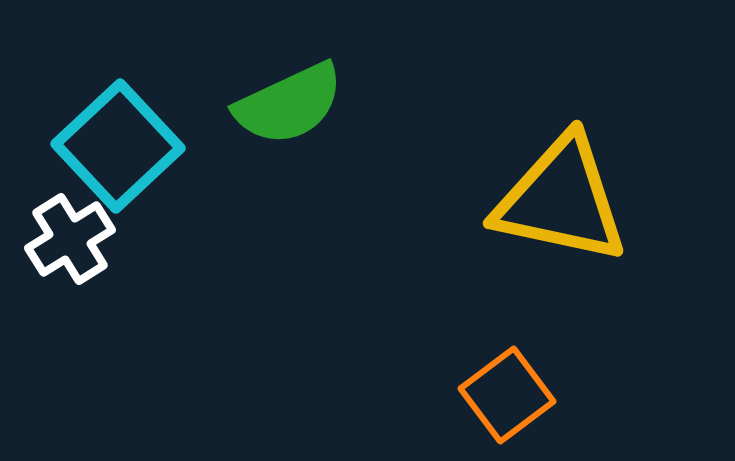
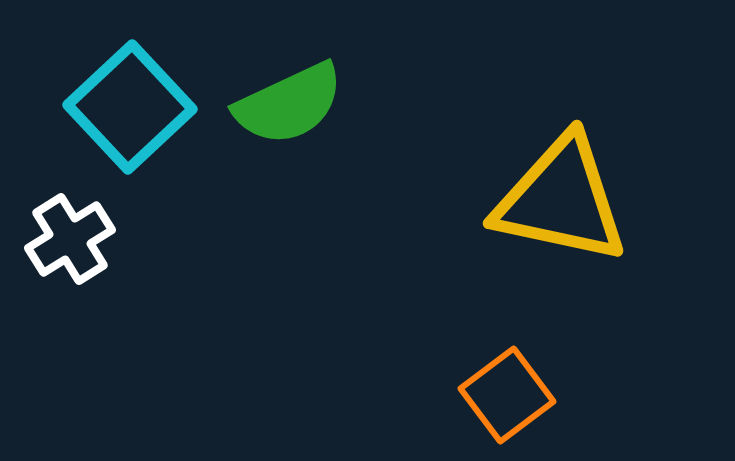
cyan square: moved 12 px right, 39 px up
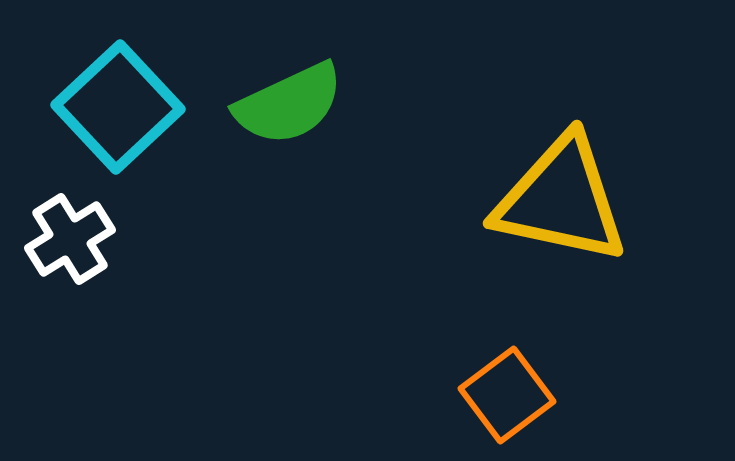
cyan square: moved 12 px left
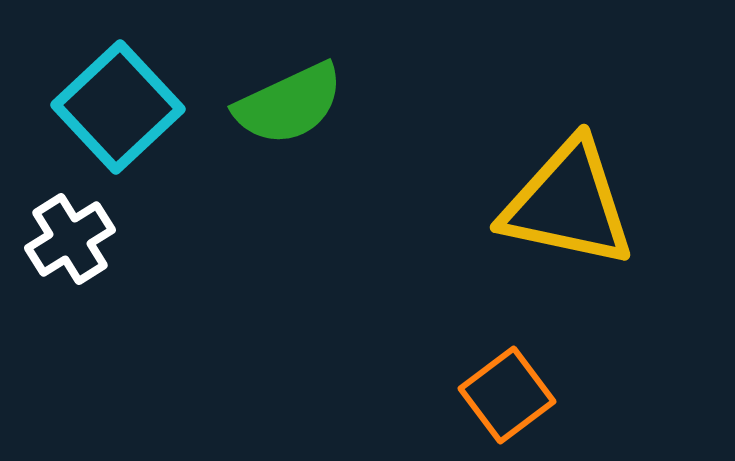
yellow triangle: moved 7 px right, 4 px down
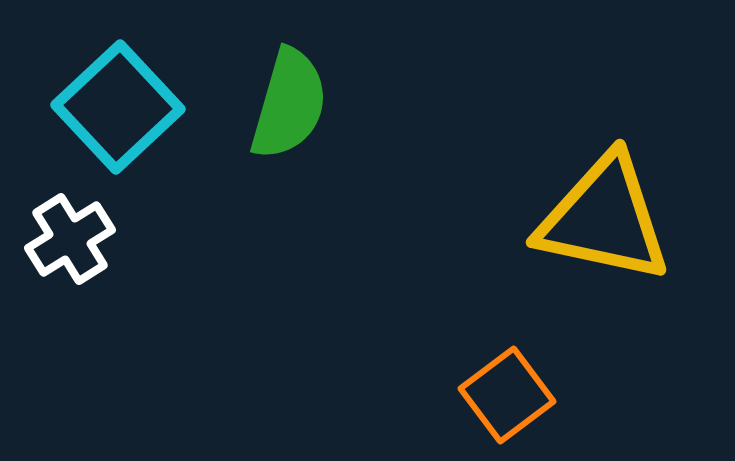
green semicircle: rotated 49 degrees counterclockwise
yellow triangle: moved 36 px right, 15 px down
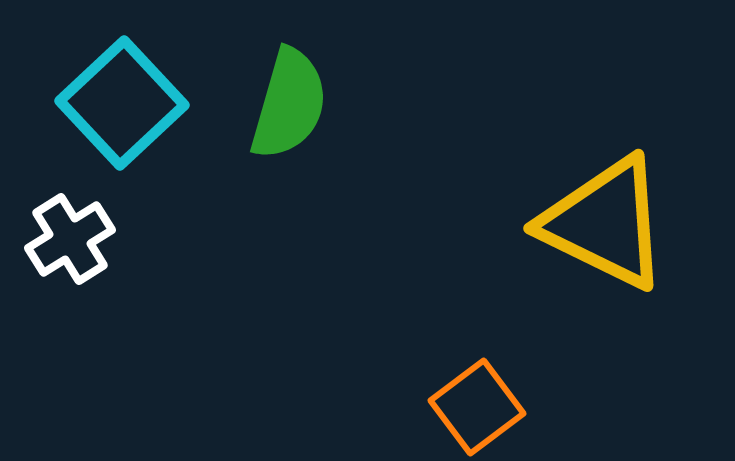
cyan square: moved 4 px right, 4 px up
yellow triangle: moved 1 px right, 4 px down; rotated 14 degrees clockwise
orange square: moved 30 px left, 12 px down
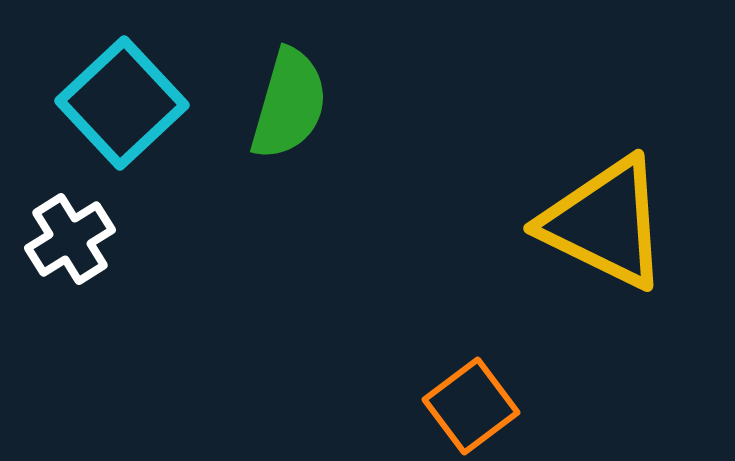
orange square: moved 6 px left, 1 px up
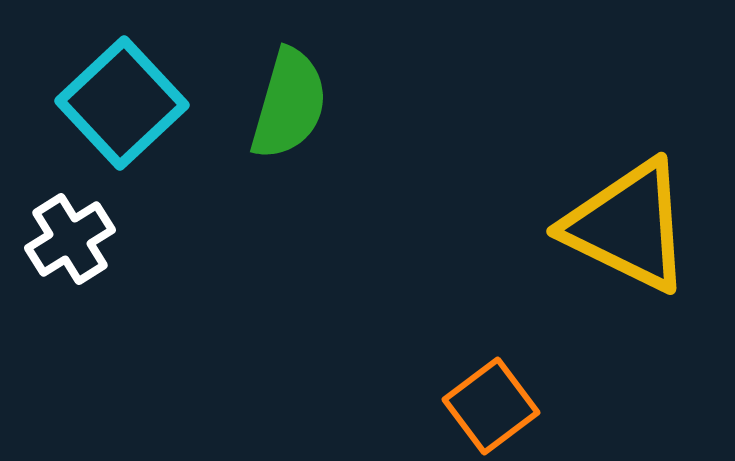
yellow triangle: moved 23 px right, 3 px down
orange square: moved 20 px right
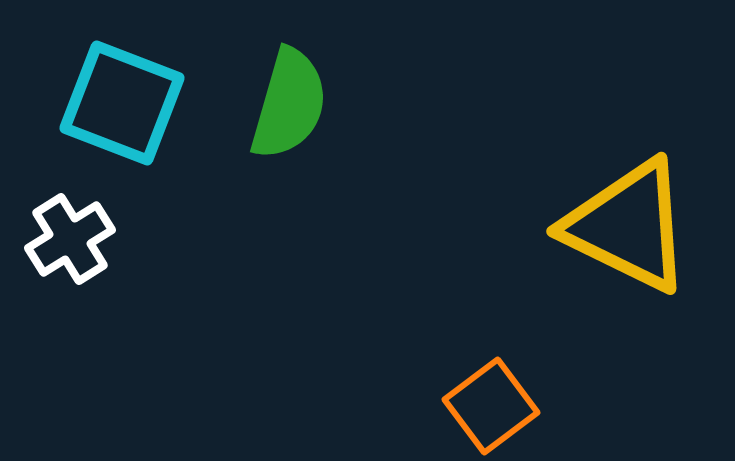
cyan square: rotated 26 degrees counterclockwise
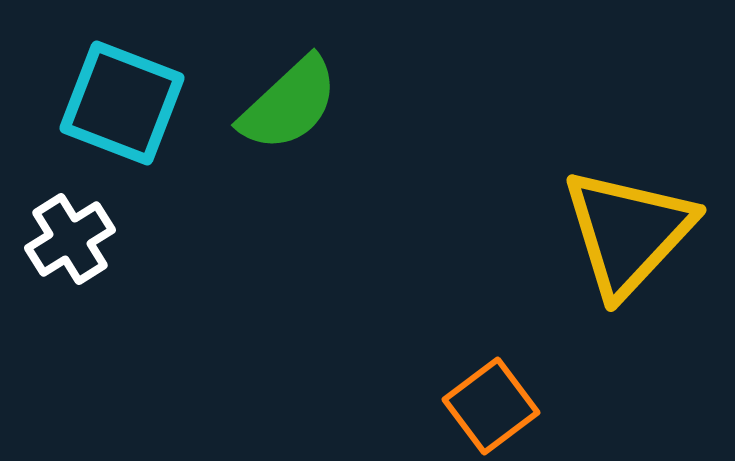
green semicircle: rotated 31 degrees clockwise
yellow triangle: moved 6 px down; rotated 47 degrees clockwise
